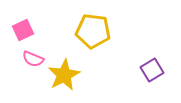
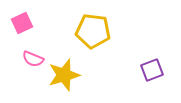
pink square: moved 1 px left, 7 px up
purple square: rotated 10 degrees clockwise
yellow star: rotated 12 degrees clockwise
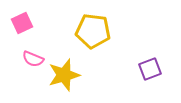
purple square: moved 2 px left, 1 px up
